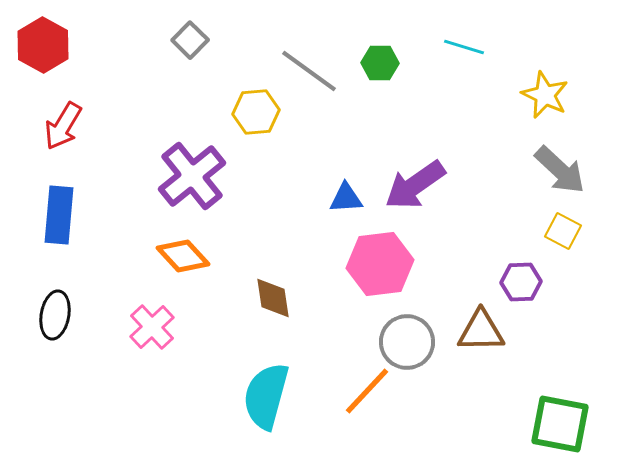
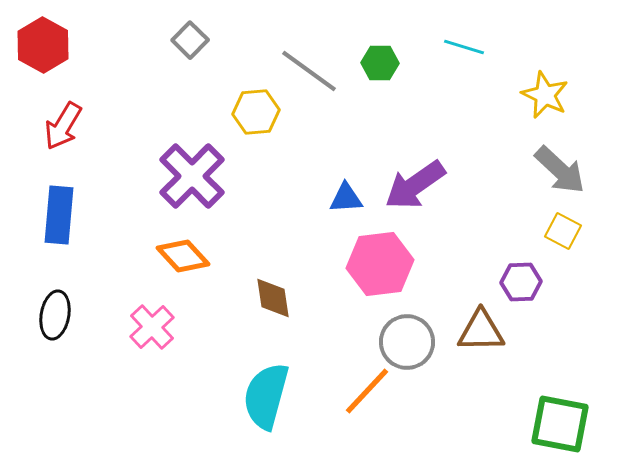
purple cross: rotated 6 degrees counterclockwise
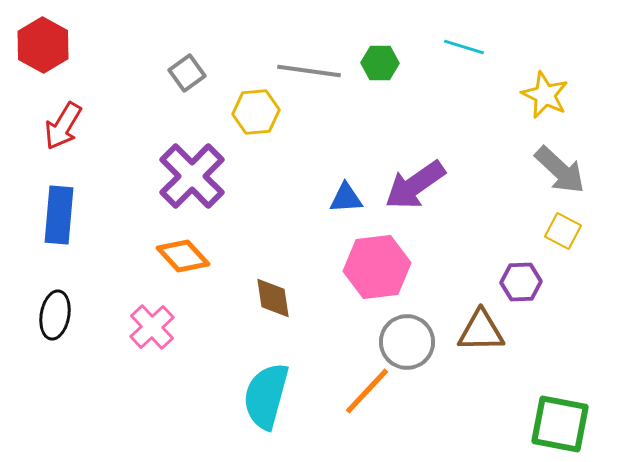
gray square: moved 3 px left, 33 px down; rotated 9 degrees clockwise
gray line: rotated 28 degrees counterclockwise
pink hexagon: moved 3 px left, 3 px down
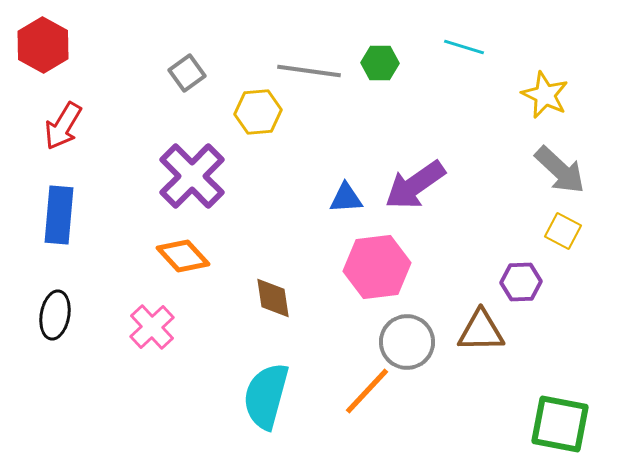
yellow hexagon: moved 2 px right
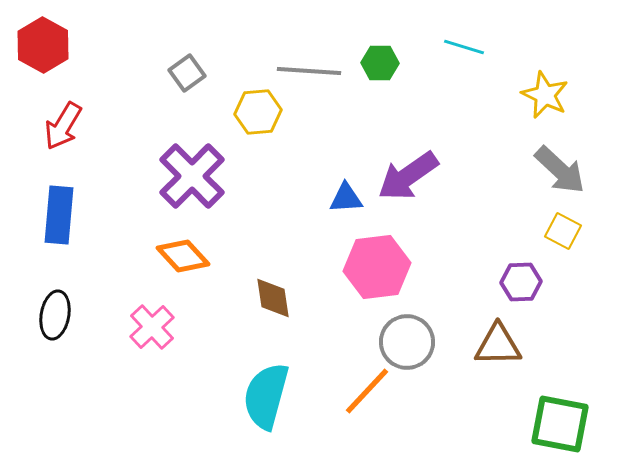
gray line: rotated 4 degrees counterclockwise
purple arrow: moved 7 px left, 9 px up
brown triangle: moved 17 px right, 14 px down
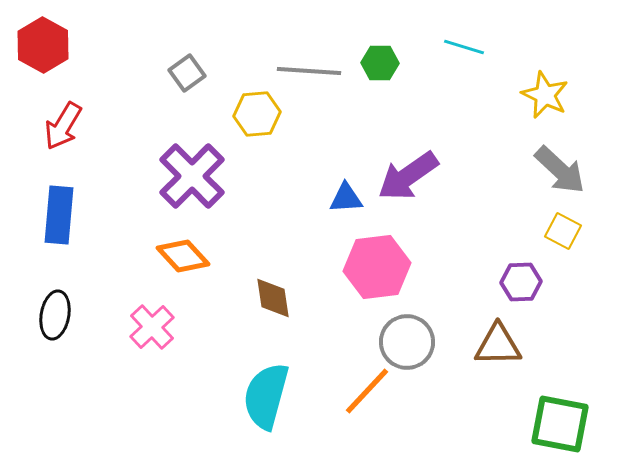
yellow hexagon: moved 1 px left, 2 px down
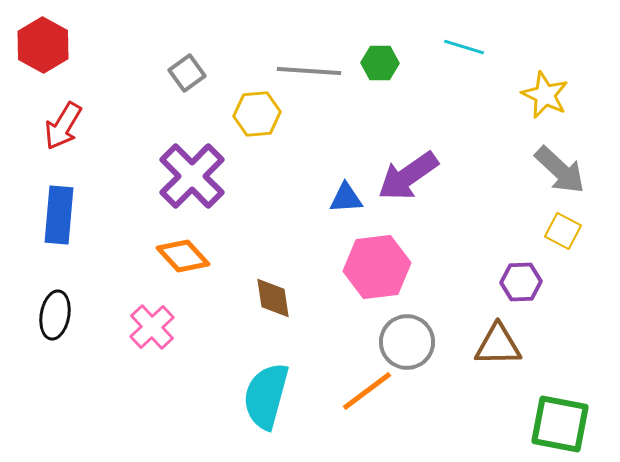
orange line: rotated 10 degrees clockwise
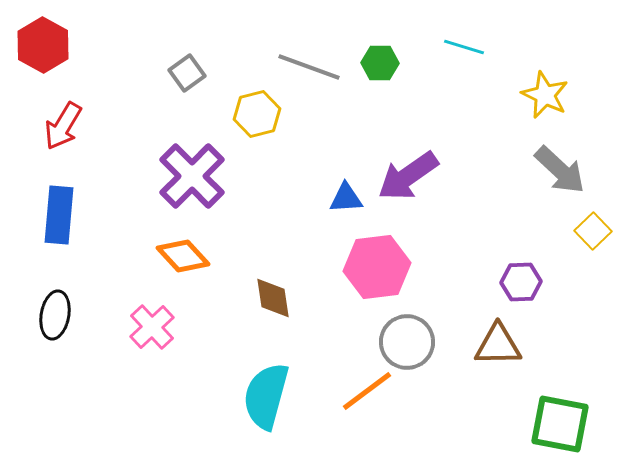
gray line: moved 4 px up; rotated 16 degrees clockwise
yellow hexagon: rotated 9 degrees counterclockwise
yellow square: moved 30 px right; rotated 18 degrees clockwise
